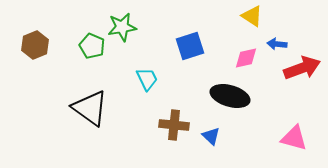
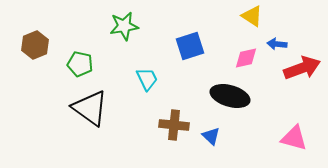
green star: moved 2 px right, 1 px up
green pentagon: moved 12 px left, 18 px down; rotated 10 degrees counterclockwise
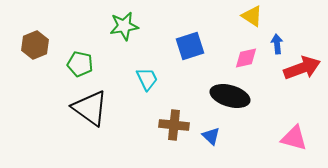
blue arrow: rotated 78 degrees clockwise
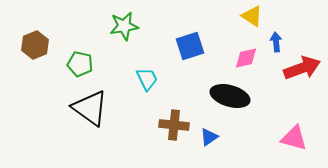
blue arrow: moved 1 px left, 2 px up
blue triangle: moved 2 px left, 1 px down; rotated 42 degrees clockwise
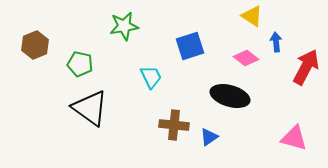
pink diamond: rotated 50 degrees clockwise
red arrow: moved 4 px right, 1 px up; rotated 42 degrees counterclockwise
cyan trapezoid: moved 4 px right, 2 px up
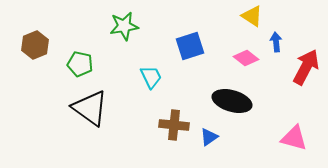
black ellipse: moved 2 px right, 5 px down
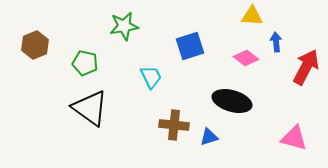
yellow triangle: rotated 30 degrees counterclockwise
green pentagon: moved 5 px right, 1 px up
blue triangle: rotated 18 degrees clockwise
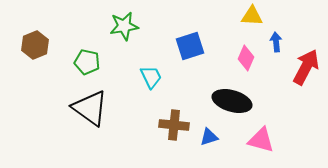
pink diamond: rotated 75 degrees clockwise
green pentagon: moved 2 px right, 1 px up
pink triangle: moved 33 px left, 2 px down
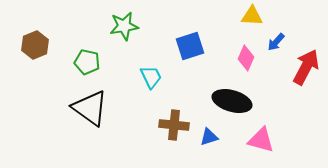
blue arrow: rotated 132 degrees counterclockwise
